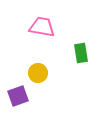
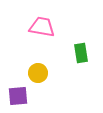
purple square: rotated 15 degrees clockwise
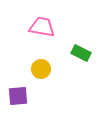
green rectangle: rotated 54 degrees counterclockwise
yellow circle: moved 3 px right, 4 px up
